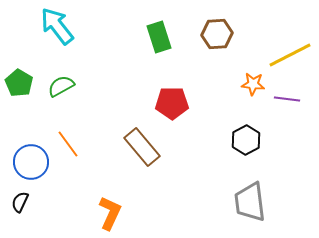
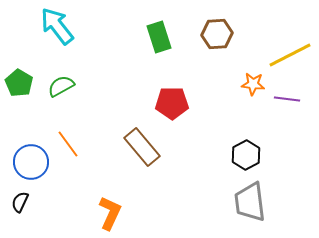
black hexagon: moved 15 px down
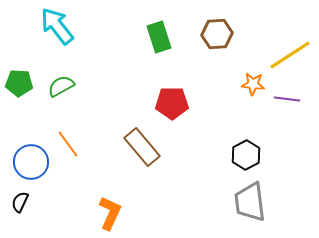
yellow line: rotated 6 degrees counterclockwise
green pentagon: rotated 28 degrees counterclockwise
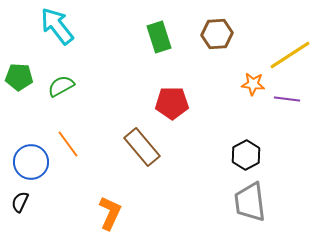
green pentagon: moved 6 px up
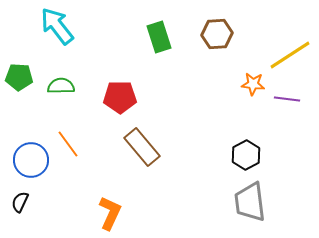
green semicircle: rotated 28 degrees clockwise
red pentagon: moved 52 px left, 6 px up
blue circle: moved 2 px up
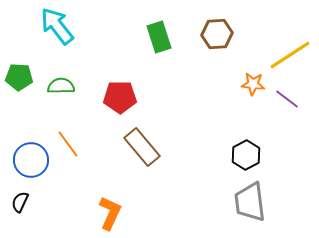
purple line: rotated 30 degrees clockwise
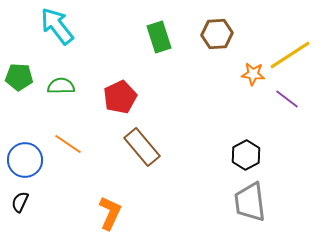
orange star: moved 10 px up
red pentagon: rotated 24 degrees counterclockwise
orange line: rotated 20 degrees counterclockwise
blue circle: moved 6 px left
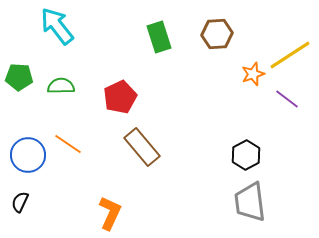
orange star: rotated 25 degrees counterclockwise
blue circle: moved 3 px right, 5 px up
